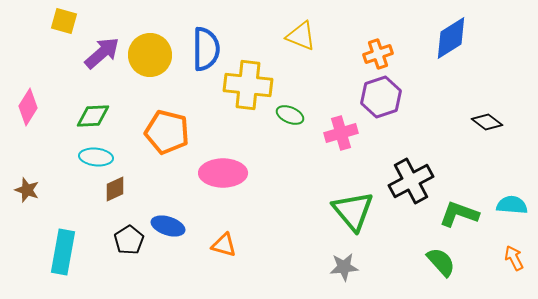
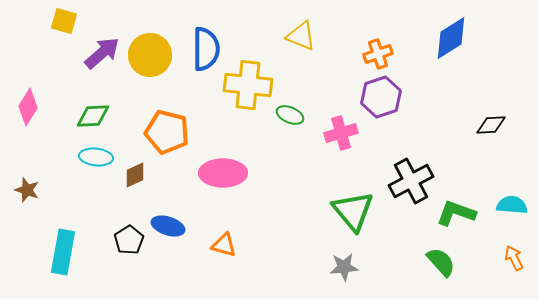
black diamond: moved 4 px right, 3 px down; rotated 40 degrees counterclockwise
brown diamond: moved 20 px right, 14 px up
green L-shape: moved 3 px left, 1 px up
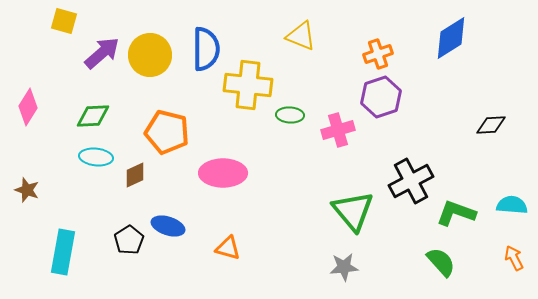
green ellipse: rotated 20 degrees counterclockwise
pink cross: moved 3 px left, 3 px up
orange triangle: moved 4 px right, 3 px down
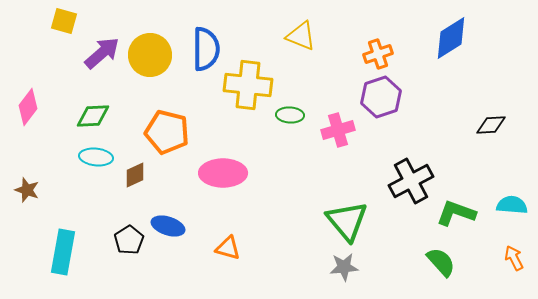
pink diamond: rotated 6 degrees clockwise
green triangle: moved 6 px left, 10 px down
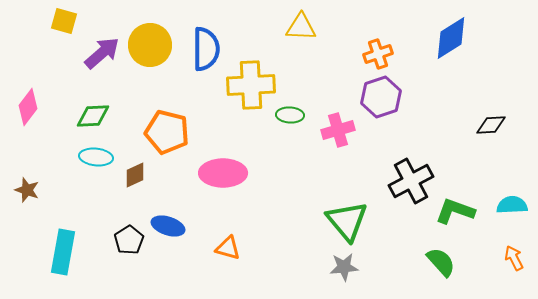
yellow triangle: moved 9 px up; rotated 20 degrees counterclockwise
yellow circle: moved 10 px up
yellow cross: moved 3 px right; rotated 9 degrees counterclockwise
cyan semicircle: rotated 8 degrees counterclockwise
green L-shape: moved 1 px left, 2 px up
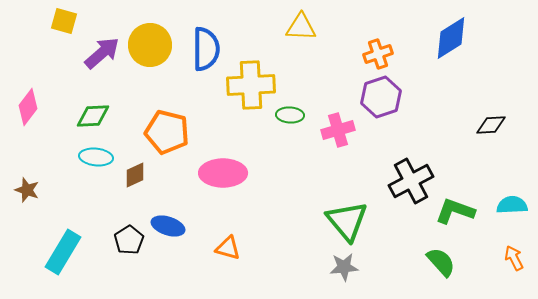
cyan rectangle: rotated 21 degrees clockwise
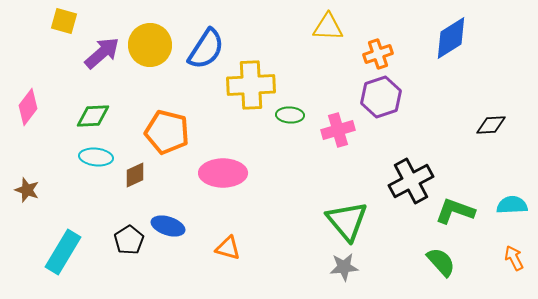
yellow triangle: moved 27 px right
blue semicircle: rotated 33 degrees clockwise
